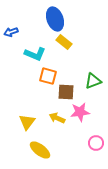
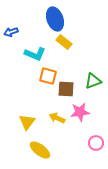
brown square: moved 3 px up
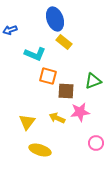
blue arrow: moved 1 px left, 2 px up
brown square: moved 2 px down
yellow ellipse: rotated 20 degrees counterclockwise
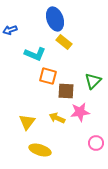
green triangle: rotated 24 degrees counterclockwise
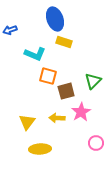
yellow rectangle: rotated 21 degrees counterclockwise
brown square: rotated 18 degrees counterclockwise
pink star: moved 1 px right; rotated 24 degrees counterclockwise
yellow arrow: rotated 21 degrees counterclockwise
yellow ellipse: moved 1 px up; rotated 20 degrees counterclockwise
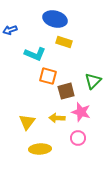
blue ellipse: rotated 55 degrees counterclockwise
pink star: rotated 24 degrees counterclockwise
pink circle: moved 18 px left, 5 px up
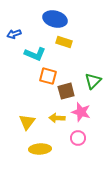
blue arrow: moved 4 px right, 4 px down
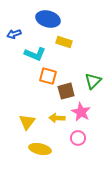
blue ellipse: moved 7 px left
pink star: rotated 12 degrees clockwise
yellow ellipse: rotated 15 degrees clockwise
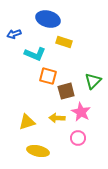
yellow triangle: rotated 36 degrees clockwise
yellow ellipse: moved 2 px left, 2 px down
